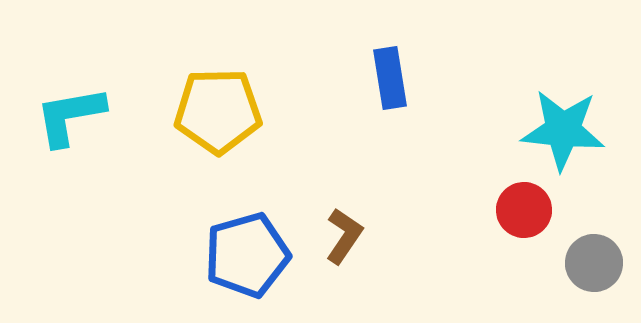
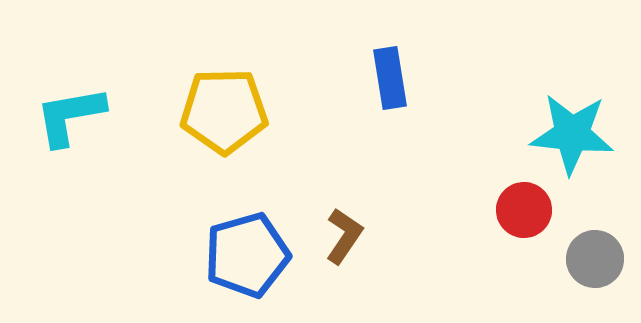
yellow pentagon: moved 6 px right
cyan star: moved 9 px right, 4 px down
gray circle: moved 1 px right, 4 px up
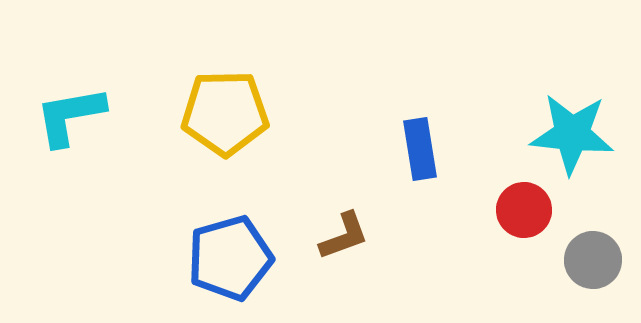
blue rectangle: moved 30 px right, 71 px down
yellow pentagon: moved 1 px right, 2 px down
brown L-shape: rotated 36 degrees clockwise
blue pentagon: moved 17 px left, 3 px down
gray circle: moved 2 px left, 1 px down
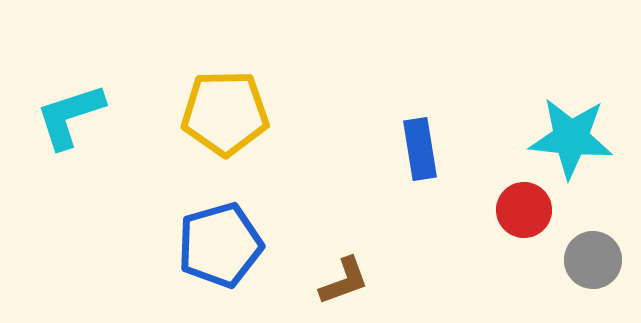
cyan L-shape: rotated 8 degrees counterclockwise
cyan star: moved 1 px left, 4 px down
brown L-shape: moved 45 px down
blue pentagon: moved 10 px left, 13 px up
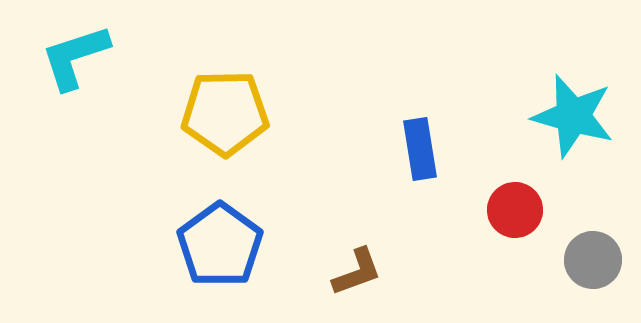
cyan L-shape: moved 5 px right, 59 px up
cyan star: moved 2 px right, 22 px up; rotated 10 degrees clockwise
red circle: moved 9 px left
blue pentagon: rotated 20 degrees counterclockwise
brown L-shape: moved 13 px right, 9 px up
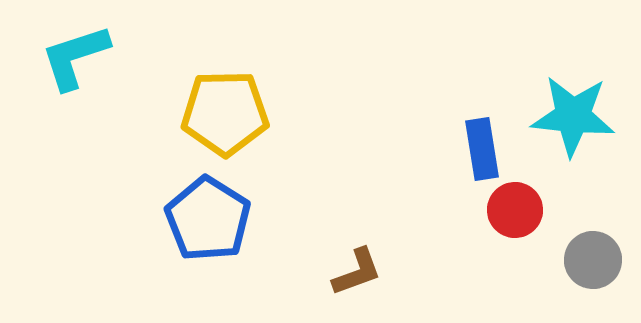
cyan star: rotated 10 degrees counterclockwise
blue rectangle: moved 62 px right
blue pentagon: moved 12 px left, 26 px up; rotated 4 degrees counterclockwise
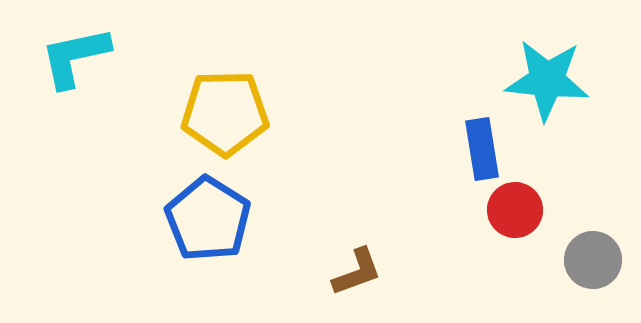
cyan L-shape: rotated 6 degrees clockwise
cyan star: moved 26 px left, 36 px up
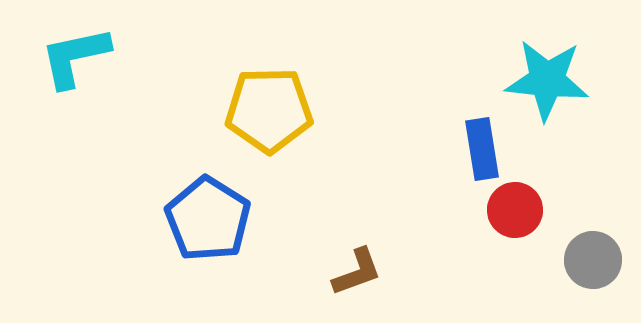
yellow pentagon: moved 44 px right, 3 px up
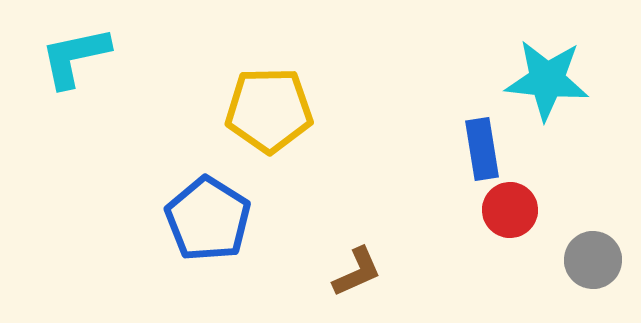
red circle: moved 5 px left
brown L-shape: rotated 4 degrees counterclockwise
